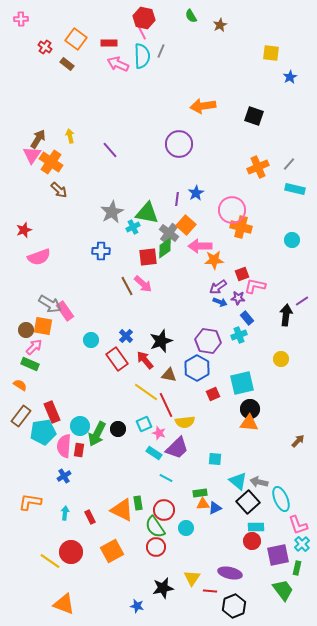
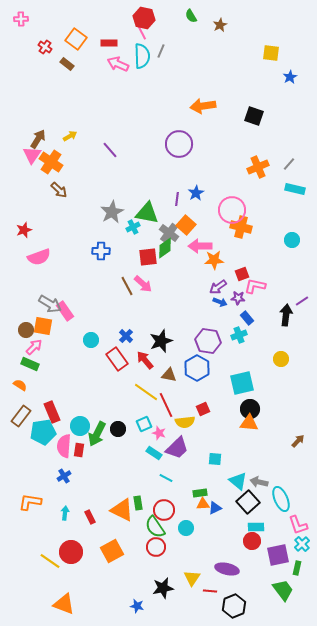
yellow arrow at (70, 136): rotated 72 degrees clockwise
red square at (213, 394): moved 10 px left, 15 px down
purple ellipse at (230, 573): moved 3 px left, 4 px up
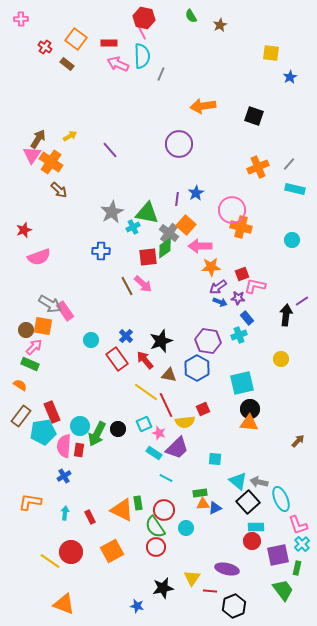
gray line at (161, 51): moved 23 px down
orange star at (214, 260): moved 3 px left, 7 px down
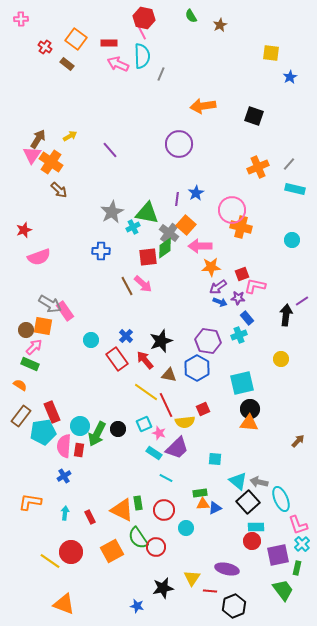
green semicircle at (155, 527): moved 17 px left, 11 px down
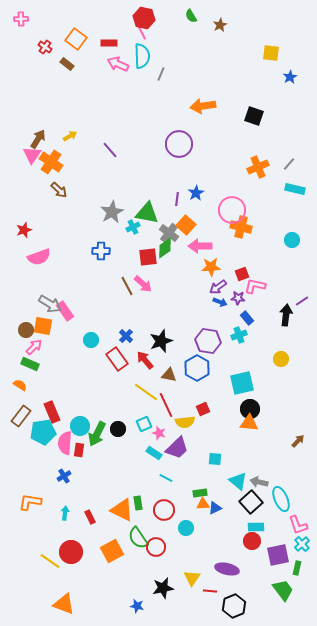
pink semicircle at (64, 446): moved 1 px right, 3 px up
black square at (248, 502): moved 3 px right
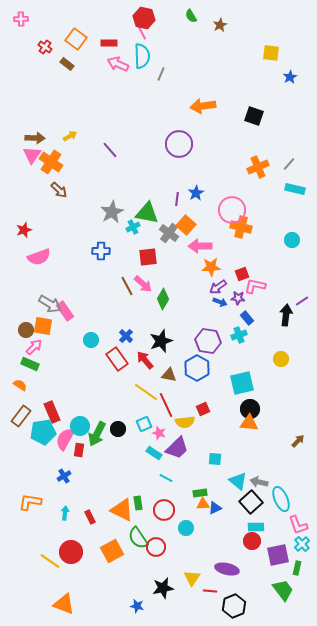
brown arrow at (38, 139): moved 3 px left, 1 px up; rotated 60 degrees clockwise
green diamond at (165, 248): moved 2 px left, 51 px down; rotated 25 degrees counterclockwise
pink semicircle at (65, 443): moved 4 px up; rotated 25 degrees clockwise
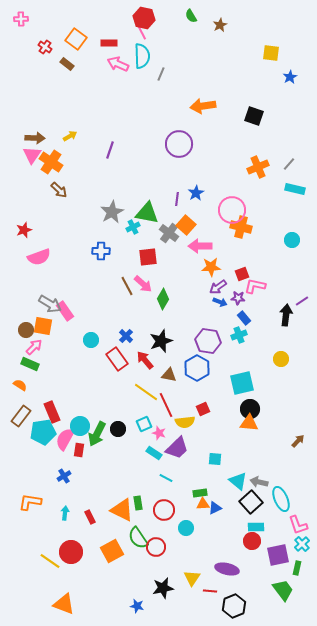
purple line at (110, 150): rotated 60 degrees clockwise
blue rectangle at (247, 318): moved 3 px left
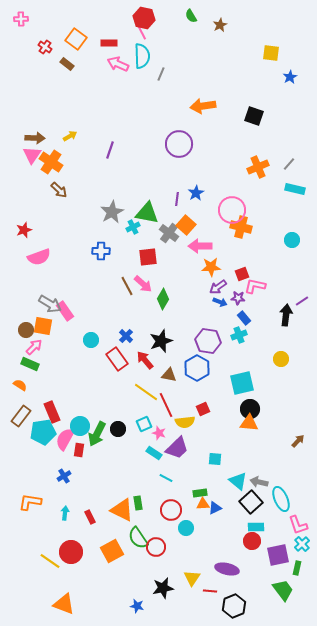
red circle at (164, 510): moved 7 px right
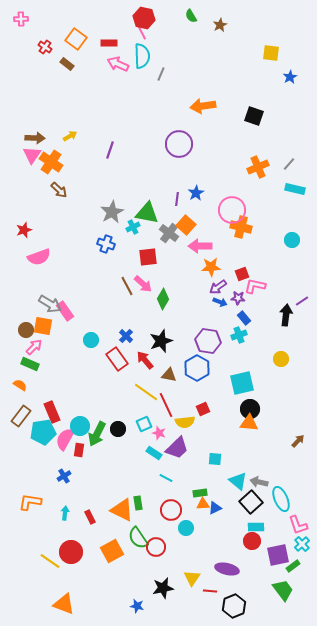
blue cross at (101, 251): moved 5 px right, 7 px up; rotated 18 degrees clockwise
green rectangle at (297, 568): moved 4 px left, 2 px up; rotated 40 degrees clockwise
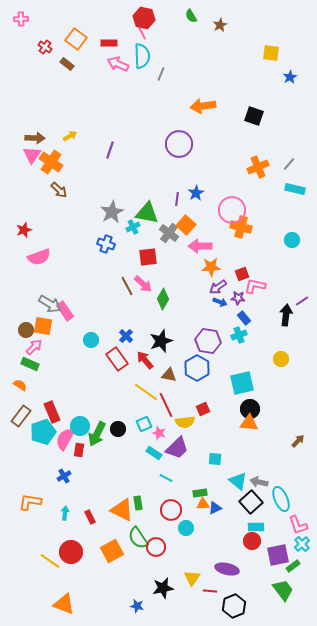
cyan pentagon at (43, 432): rotated 10 degrees counterclockwise
